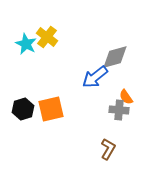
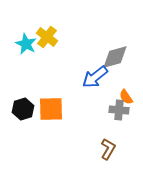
orange square: rotated 12 degrees clockwise
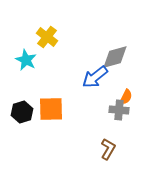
cyan star: moved 16 px down
orange semicircle: rotated 119 degrees counterclockwise
black hexagon: moved 1 px left, 3 px down
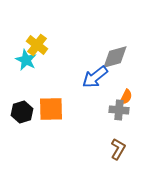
yellow cross: moved 10 px left, 8 px down
brown L-shape: moved 10 px right
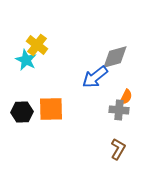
black hexagon: rotated 15 degrees clockwise
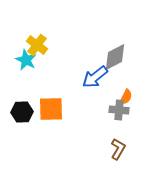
gray diamond: rotated 12 degrees counterclockwise
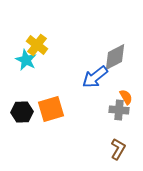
orange semicircle: rotated 56 degrees counterclockwise
orange square: rotated 16 degrees counterclockwise
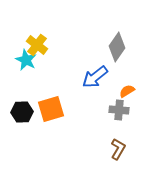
gray diamond: moved 2 px right, 10 px up; rotated 28 degrees counterclockwise
orange semicircle: moved 1 px right, 6 px up; rotated 91 degrees counterclockwise
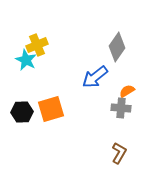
yellow cross: rotated 30 degrees clockwise
gray cross: moved 2 px right, 2 px up
brown L-shape: moved 1 px right, 4 px down
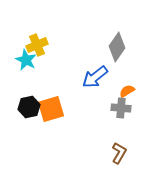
black hexagon: moved 7 px right, 5 px up; rotated 10 degrees counterclockwise
